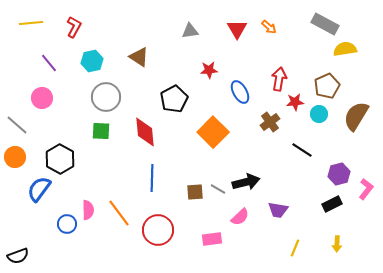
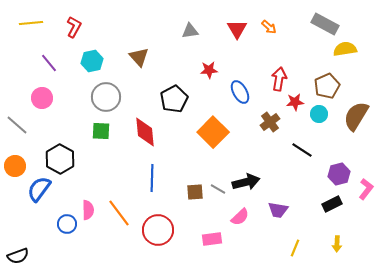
brown triangle at (139, 57): rotated 15 degrees clockwise
orange circle at (15, 157): moved 9 px down
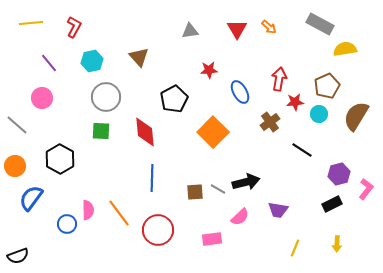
gray rectangle at (325, 24): moved 5 px left
blue semicircle at (39, 189): moved 8 px left, 9 px down
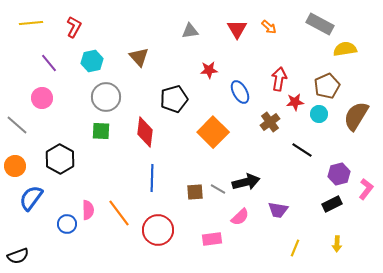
black pentagon at (174, 99): rotated 12 degrees clockwise
red diamond at (145, 132): rotated 12 degrees clockwise
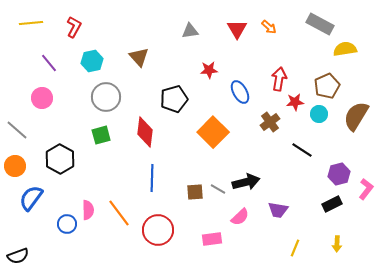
gray line at (17, 125): moved 5 px down
green square at (101, 131): moved 4 px down; rotated 18 degrees counterclockwise
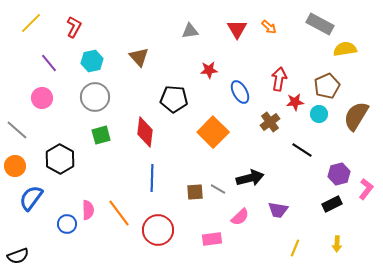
yellow line at (31, 23): rotated 40 degrees counterclockwise
gray circle at (106, 97): moved 11 px left
black pentagon at (174, 99): rotated 20 degrees clockwise
black arrow at (246, 182): moved 4 px right, 4 px up
